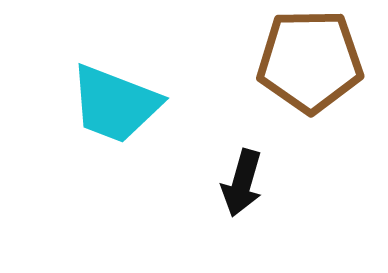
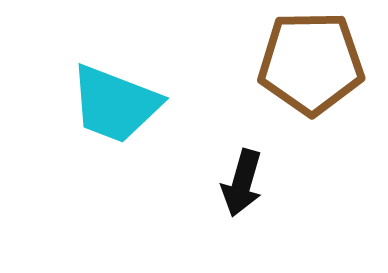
brown pentagon: moved 1 px right, 2 px down
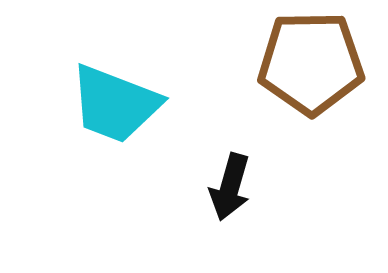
black arrow: moved 12 px left, 4 px down
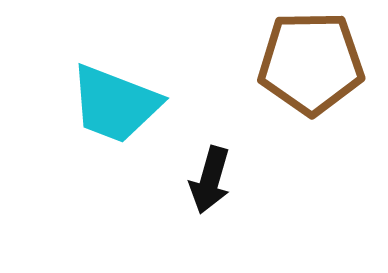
black arrow: moved 20 px left, 7 px up
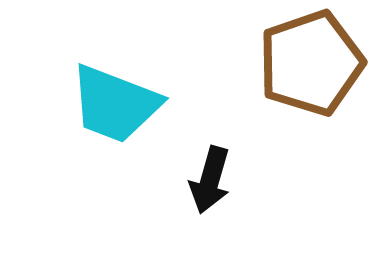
brown pentagon: rotated 18 degrees counterclockwise
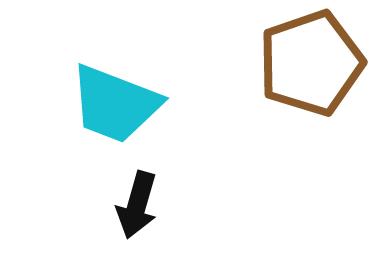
black arrow: moved 73 px left, 25 px down
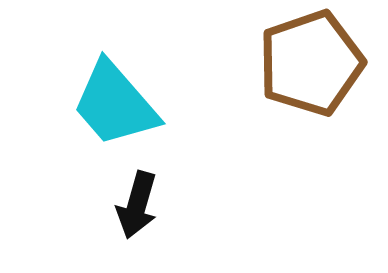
cyan trapezoid: rotated 28 degrees clockwise
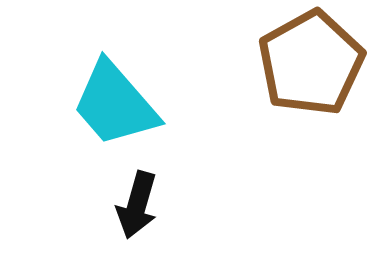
brown pentagon: rotated 10 degrees counterclockwise
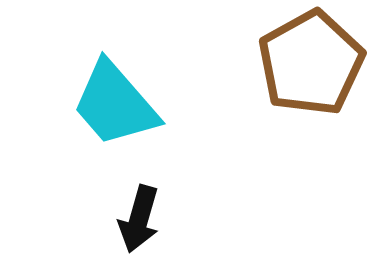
black arrow: moved 2 px right, 14 px down
